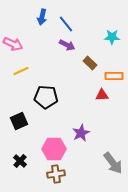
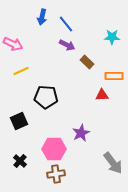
brown rectangle: moved 3 px left, 1 px up
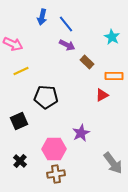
cyan star: rotated 28 degrees clockwise
red triangle: rotated 24 degrees counterclockwise
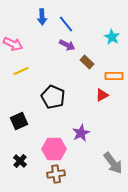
blue arrow: rotated 14 degrees counterclockwise
black pentagon: moved 7 px right; rotated 20 degrees clockwise
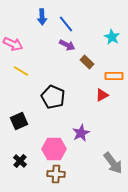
yellow line: rotated 56 degrees clockwise
brown cross: rotated 12 degrees clockwise
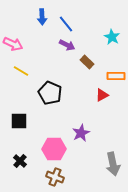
orange rectangle: moved 2 px right
black pentagon: moved 3 px left, 4 px up
black square: rotated 24 degrees clockwise
gray arrow: moved 1 px down; rotated 25 degrees clockwise
brown cross: moved 1 px left, 3 px down; rotated 18 degrees clockwise
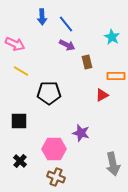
pink arrow: moved 2 px right
brown rectangle: rotated 32 degrees clockwise
black pentagon: moved 1 px left; rotated 25 degrees counterclockwise
purple star: rotated 30 degrees counterclockwise
brown cross: moved 1 px right
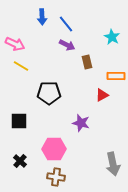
yellow line: moved 5 px up
purple star: moved 10 px up
brown cross: rotated 12 degrees counterclockwise
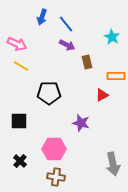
blue arrow: rotated 21 degrees clockwise
pink arrow: moved 2 px right
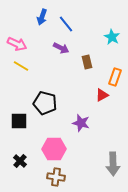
purple arrow: moved 6 px left, 3 px down
orange rectangle: moved 1 px left, 1 px down; rotated 72 degrees counterclockwise
black pentagon: moved 4 px left, 10 px down; rotated 15 degrees clockwise
gray arrow: rotated 10 degrees clockwise
